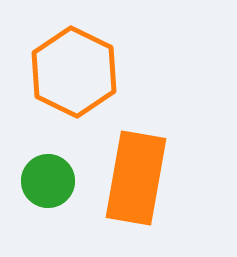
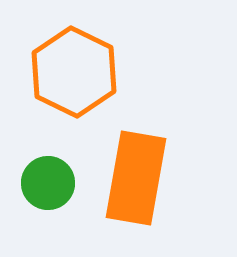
green circle: moved 2 px down
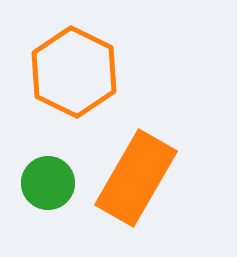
orange rectangle: rotated 20 degrees clockwise
